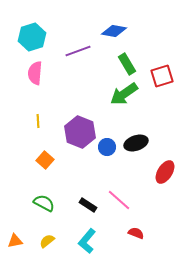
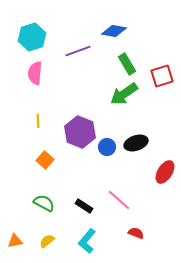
black rectangle: moved 4 px left, 1 px down
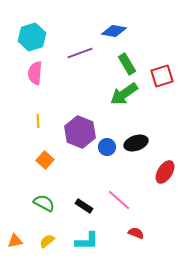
purple line: moved 2 px right, 2 px down
cyan L-shape: rotated 130 degrees counterclockwise
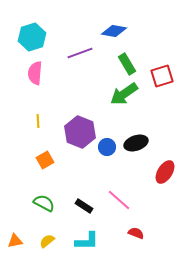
orange square: rotated 18 degrees clockwise
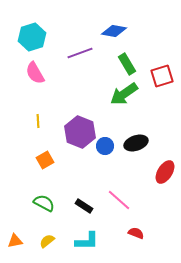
pink semicircle: rotated 35 degrees counterclockwise
blue circle: moved 2 px left, 1 px up
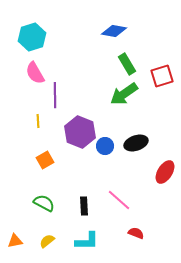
purple line: moved 25 px left, 42 px down; rotated 70 degrees counterclockwise
black rectangle: rotated 54 degrees clockwise
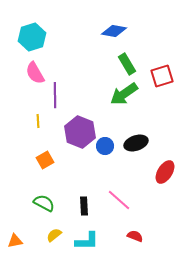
red semicircle: moved 1 px left, 3 px down
yellow semicircle: moved 7 px right, 6 px up
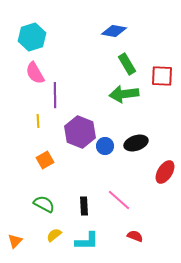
red square: rotated 20 degrees clockwise
green arrow: rotated 28 degrees clockwise
green semicircle: moved 1 px down
orange triangle: rotated 35 degrees counterclockwise
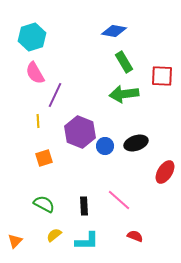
green rectangle: moved 3 px left, 2 px up
purple line: rotated 25 degrees clockwise
orange square: moved 1 px left, 2 px up; rotated 12 degrees clockwise
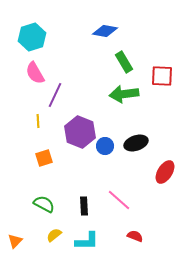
blue diamond: moved 9 px left
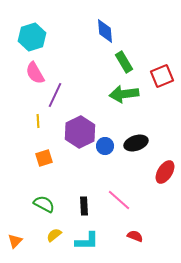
blue diamond: rotated 75 degrees clockwise
red square: rotated 25 degrees counterclockwise
purple hexagon: rotated 12 degrees clockwise
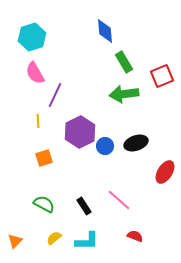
black rectangle: rotated 30 degrees counterclockwise
yellow semicircle: moved 3 px down
